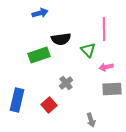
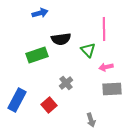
green rectangle: moved 2 px left
blue rectangle: rotated 15 degrees clockwise
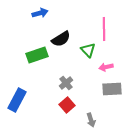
black semicircle: rotated 24 degrees counterclockwise
red square: moved 18 px right
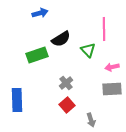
pink arrow: moved 6 px right
blue rectangle: rotated 30 degrees counterclockwise
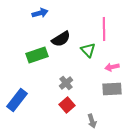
blue rectangle: rotated 40 degrees clockwise
gray arrow: moved 1 px right, 1 px down
